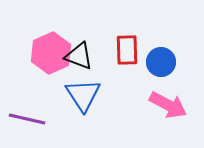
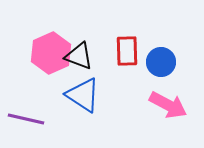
red rectangle: moved 1 px down
blue triangle: rotated 24 degrees counterclockwise
purple line: moved 1 px left
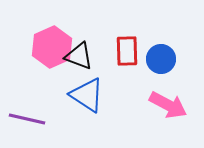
pink hexagon: moved 1 px right, 6 px up
blue circle: moved 3 px up
blue triangle: moved 4 px right
purple line: moved 1 px right
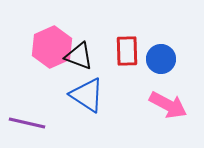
purple line: moved 4 px down
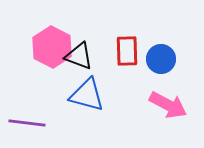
pink hexagon: rotated 9 degrees counterclockwise
blue triangle: rotated 18 degrees counterclockwise
purple line: rotated 6 degrees counterclockwise
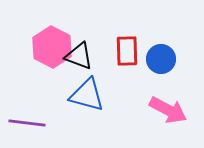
pink arrow: moved 5 px down
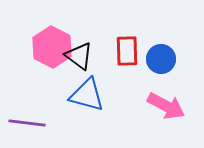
black triangle: rotated 16 degrees clockwise
pink arrow: moved 2 px left, 4 px up
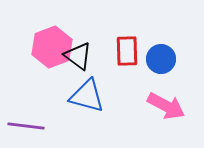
pink hexagon: rotated 12 degrees clockwise
black triangle: moved 1 px left
blue triangle: moved 1 px down
purple line: moved 1 px left, 3 px down
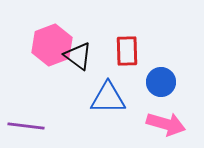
pink hexagon: moved 2 px up
blue circle: moved 23 px down
blue triangle: moved 21 px right, 2 px down; rotated 15 degrees counterclockwise
pink arrow: moved 18 px down; rotated 12 degrees counterclockwise
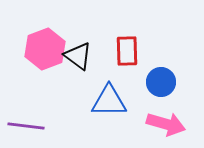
pink hexagon: moved 7 px left, 4 px down
blue triangle: moved 1 px right, 3 px down
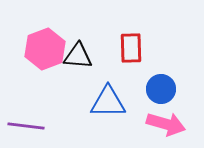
red rectangle: moved 4 px right, 3 px up
black triangle: rotated 32 degrees counterclockwise
blue circle: moved 7 px down
blue triangle: moved 1 px left, 1 px down
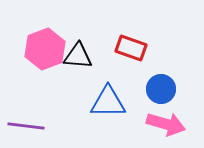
red rectangle: rotated 68 degrees counterclockwise
